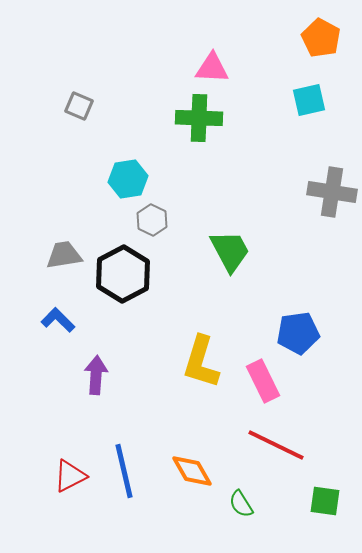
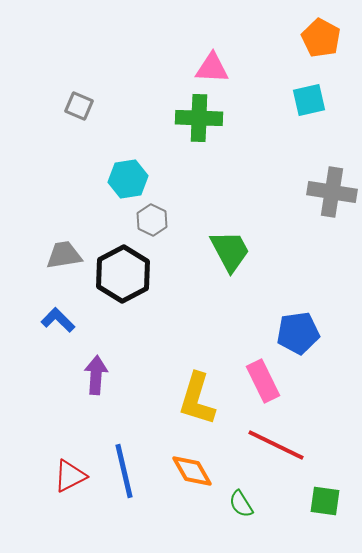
yellow L-shape: moved 4 px left, 37 px down
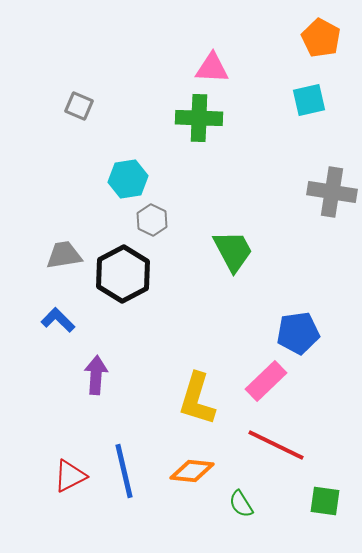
green trapezoid: moved 3 px right
pink rectangle: moved 3 px right; rotated 72 degrees clockwise
orange diamond: rotated 54 degrees counterclockwise
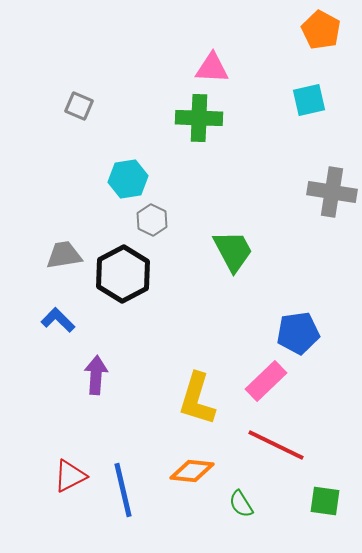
orange pentagon: moved 8 px up
blue line: moved 1 px left, 19 px down
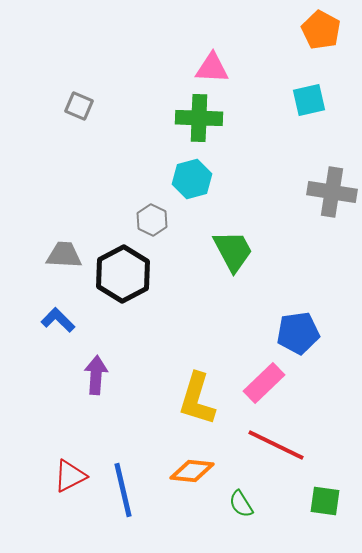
cyan hexagon: moved 64 px right; rotated 6 degrees counterclockwise
gray trapezoid: rotated 12 degrees clockwise
pink rectangle: moved 2 px left, 2 px down
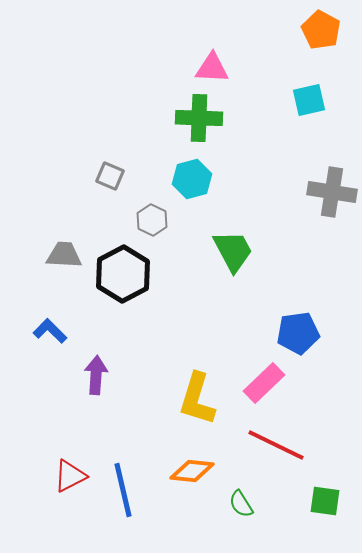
gray square: moved 31 px right, 70 px down
blue L-shape: moved 8 px left, 11 px down
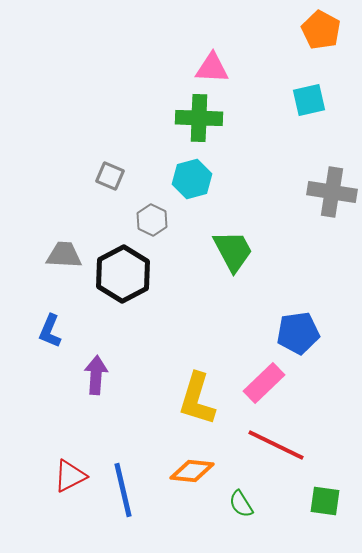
blue L-shape: rotated 112 degrees counterclockwise
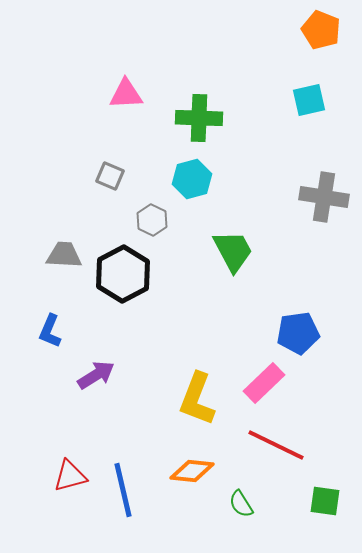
orange pentagon: rotated 6 degrees counterclockwise
pink triangle: moved 86 px left, 26 px down; rotated 6 degrees counterclockwise
gray cross: moved 8 px left, 5 px down
purple arrow: rotated 54 degrees clockwise
yellow L-shape: rotated 4 degrees clockwise
red triangle: rotated 12 degrees clockwise
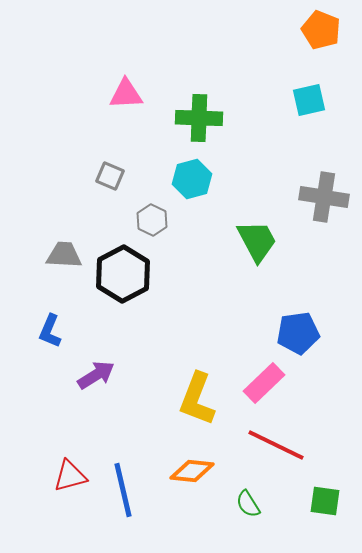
green trapezoid: moved 24 px right, 10 px up
green semicircle: moved 7 px right
